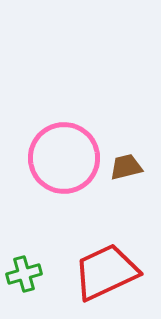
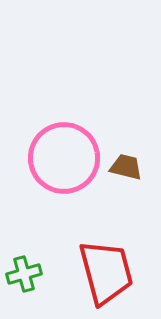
brown trapezoid: rotated 28 degrees clockwise
red trapezoid: rotated 100 degrees clockwise
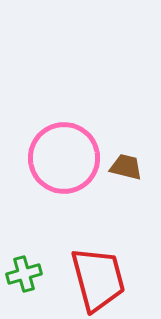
red trapezoid: moved 8 px left, 7 px down
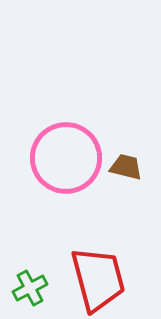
pink circle: moved 2 px right
green cross: moved 6 px right, 14 px down; rotated 12 degrees counterclockwise
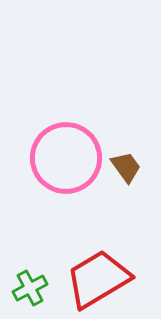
brown trapezoid: rotated 40 degrees clockwise
red trapezoid: rotated 106 degrees counterclockwise
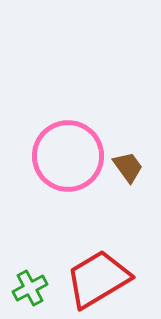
pink circle: moved 2 px right, 2 px up
brown trapezoid: moved 2 px right
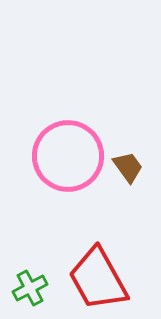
red trapezoid: rotated 88 degrees counterclockwise
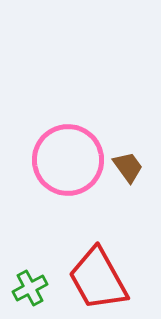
pink circle: moved 4 px down
